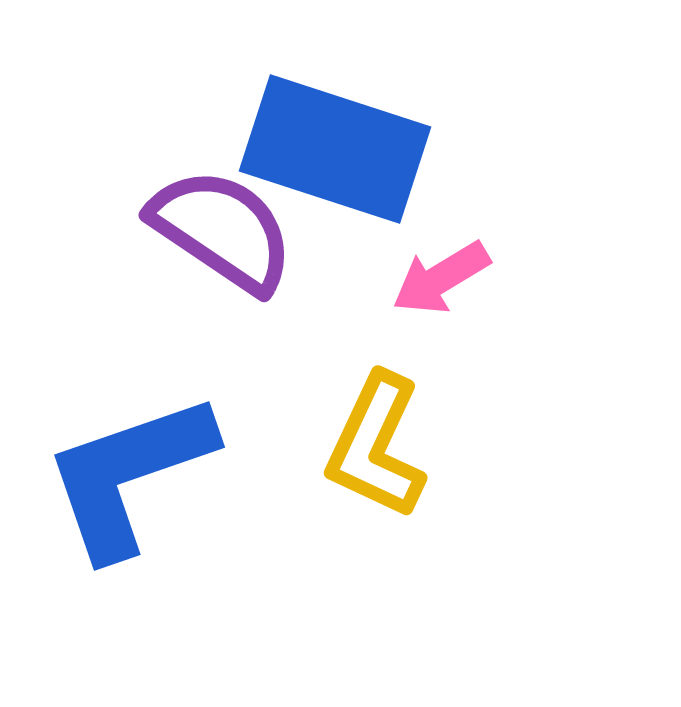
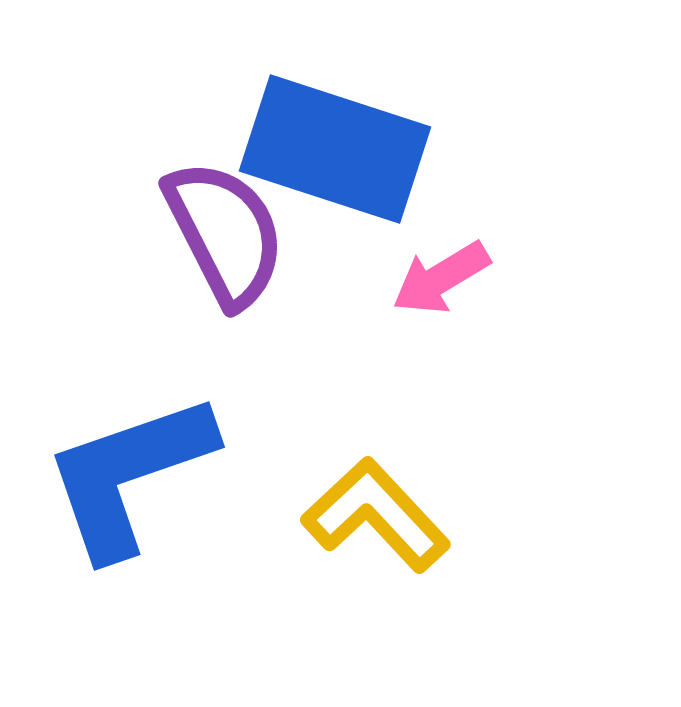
purple semicircle: moved 3 px right, 3 px down; rotated 29 degrees clockwise
yellow L-shape: moved 69 px down; rotated 112 degrees clockwise
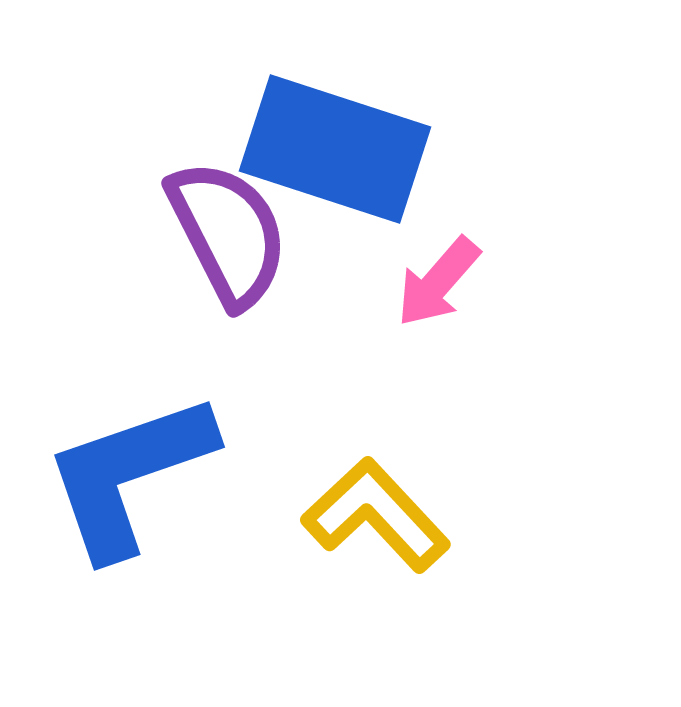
purple semicircle: moved 3 px right
pink arrow: moved 3 px left, 4 px down; rotated 18 degrees counterclockwise
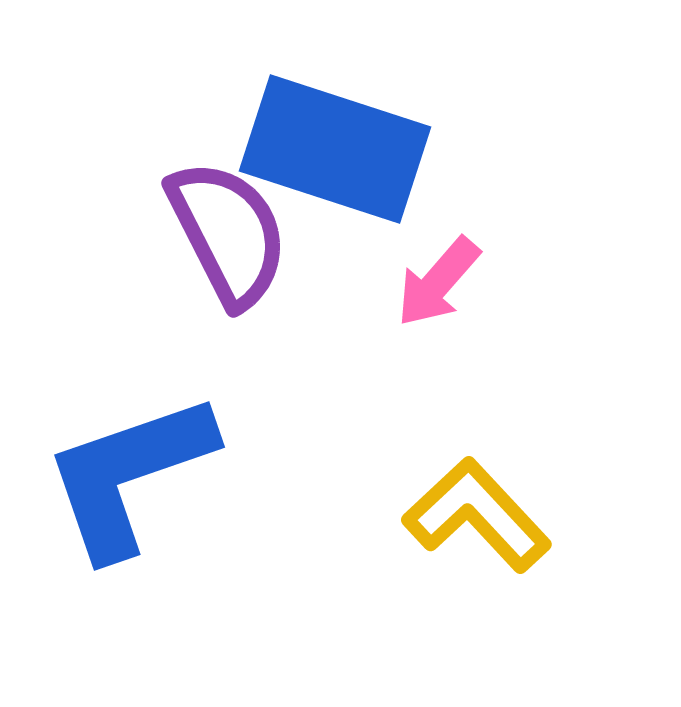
yellow L-shape: moved 101 px right
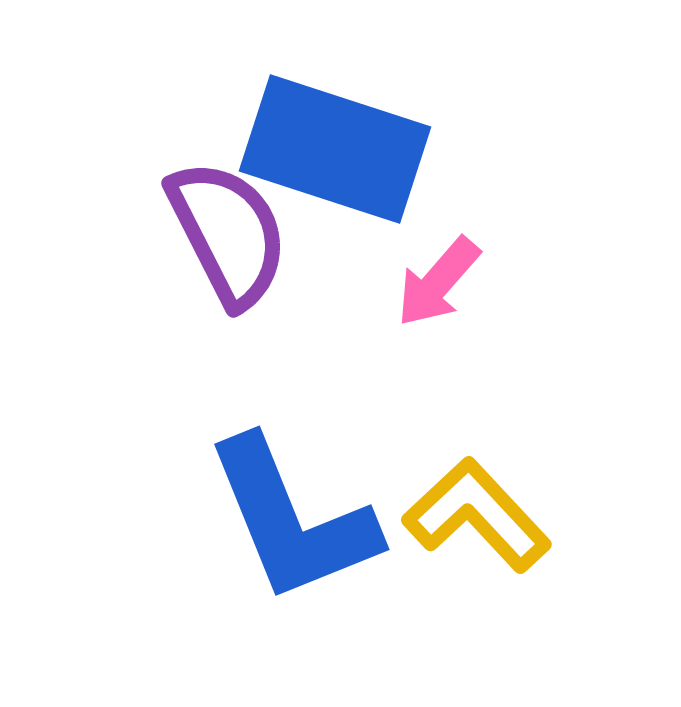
blue L-shape: moved 163 px right, 45 px down; rotated 93 degrees counterclockwise
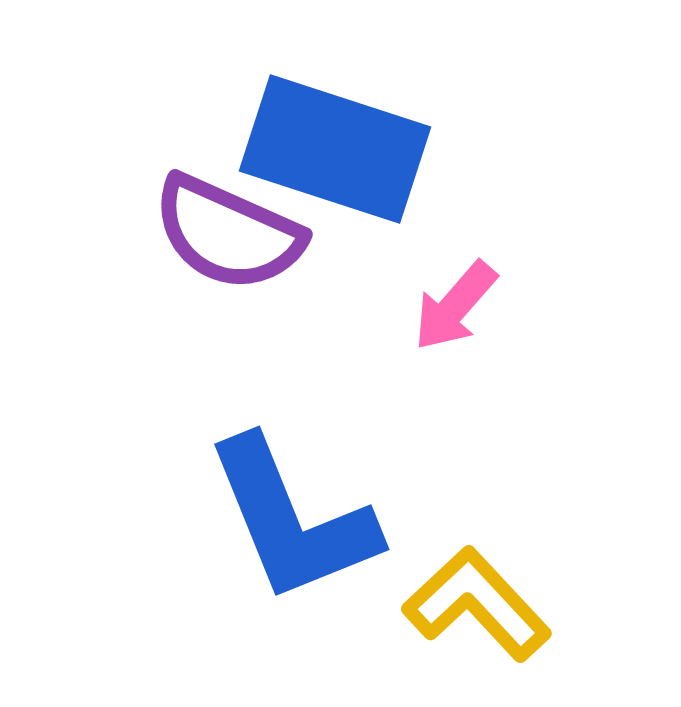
purple semicircle: rotated 141 degrees clockwise
pink arrow: moved 17 px right, 24 px down
yellow L-shape: moved 89 px down
